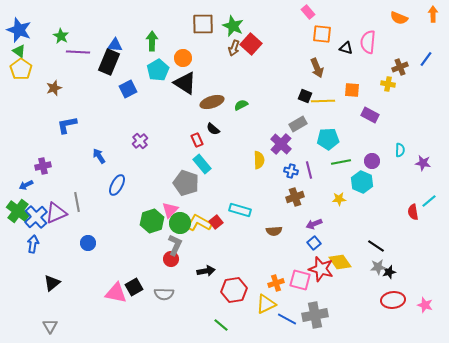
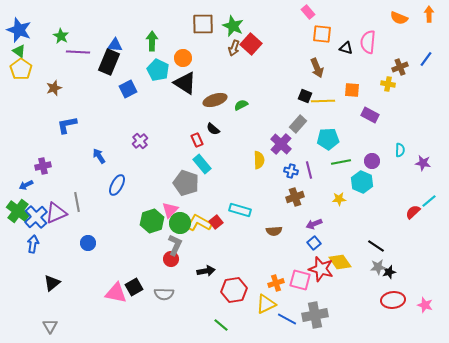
orange arrow at (433, 14): moved 4 px left
cyan pentagon at (158, 70): rotated 15 degrees counterclockwise
brown ellipse at (212, 102): moved 3 px right, 2 px up
gray rectangle at (298, 124): rotated 18 degrees counterclockwise
red semicircle at (413, 212): rotated 56 degrees clockwise
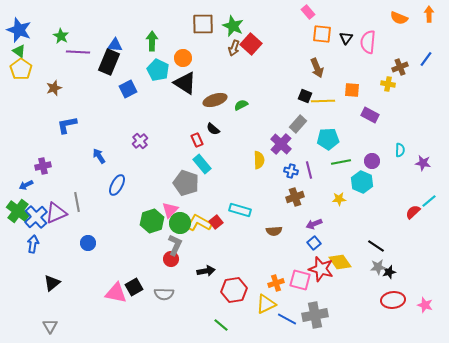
black triangle at (346, 48): moved 10 px up; rotated 48 degrees clockwise
